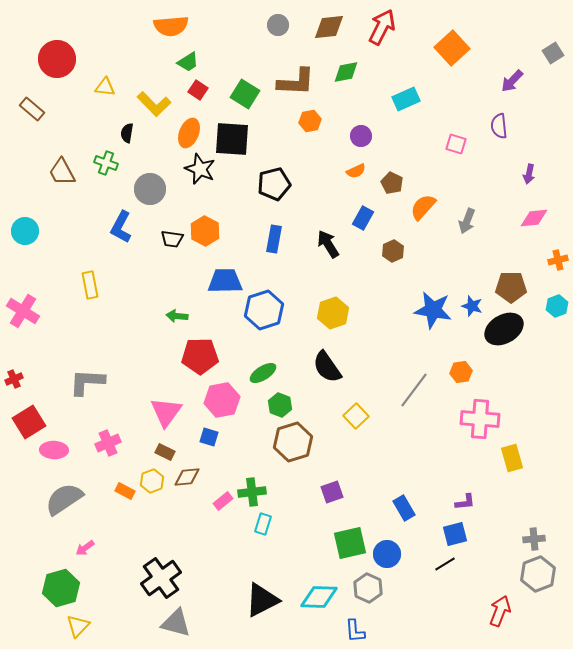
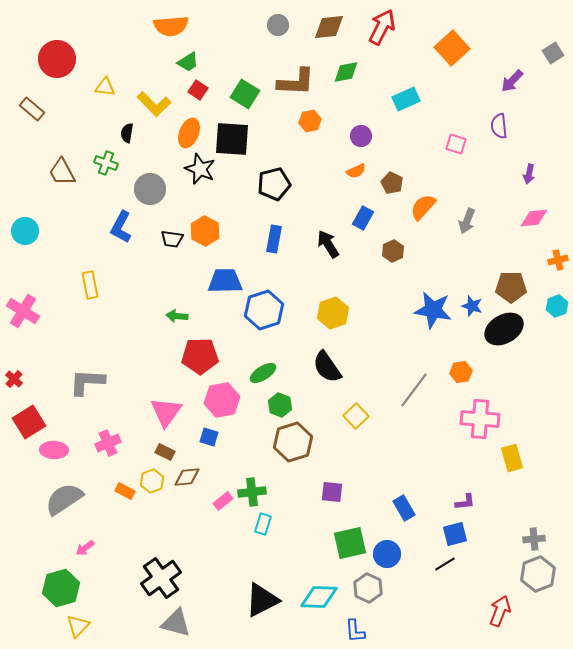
red cross at (14, 379): rotated 24 degrees counterclockwise
purple square at (332, 492): rotated 25 degrees clockwise
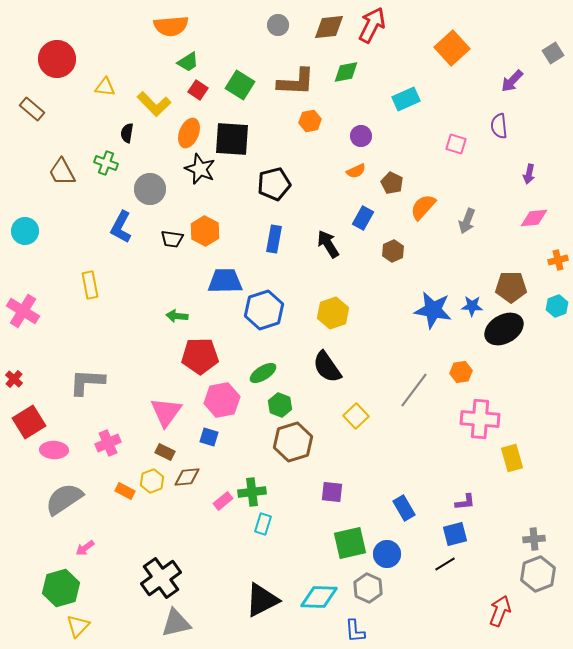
red arrow at (382, 27): moved 10 px left, 2 px up
green square at (245, 94): moved 5 px left, 9 px up
blue star at (472, 306): rotated 15 degrees counterclockwise
gray triangle at (176, 623): rotated 28 degrees counterclockwise
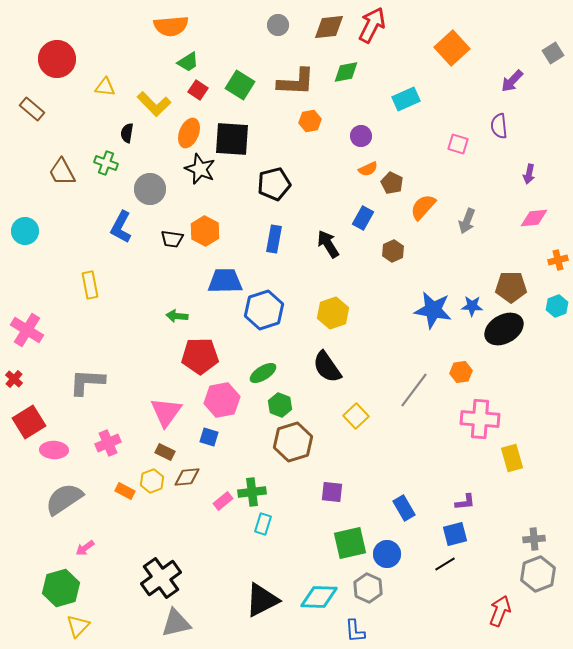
pink square at (456, 144): moved 2 px right
orange semicircle at (356, 171): moved 12 px right, 2 px up
pink cross at (23, 311): moved 4 px right, 19 px down
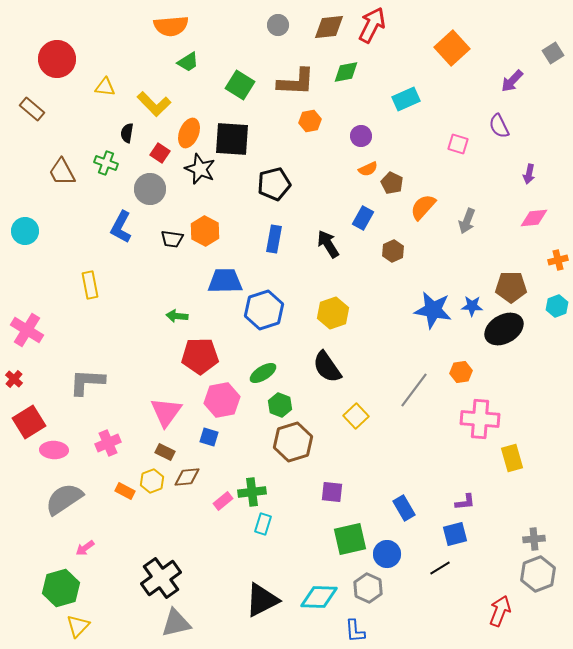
red square at (198, 90): moved 38 px left, 63 px down
purple semicircle at (499, 126): rotated 20 degrees counterclockwise
green square at (350, 543): moved 4 px up
black line at (445, 564): moved 5 px left, 4 px down
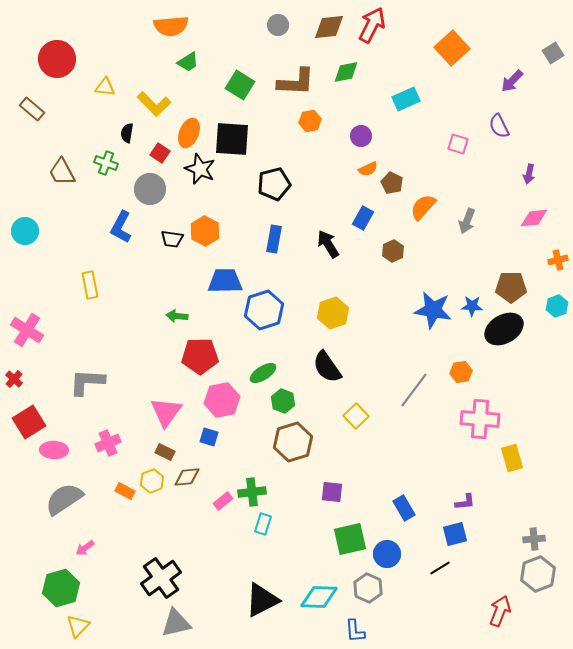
green hexagon at (280, 405): moved 3 px right, 4 px up
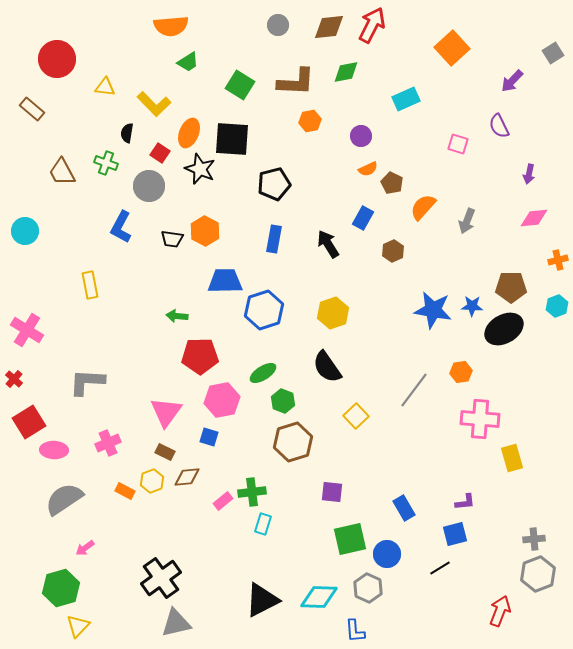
gray circle at (150, 189): moved 1 px left, 3 px up
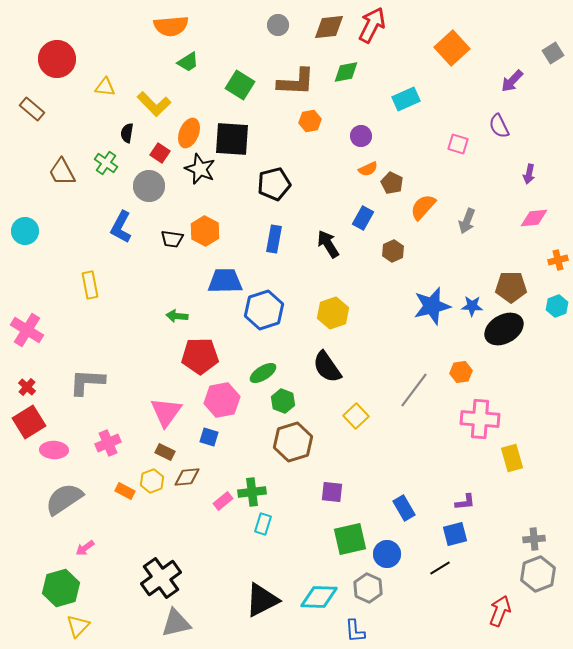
green cross at (106, 163): rotated 15 degrees clockwise
blue star at (433, 310): moved 1 px left, 4 px up; rotated 24 degrees counterclockwise
red cross at (14, 379): moved 13 px right, 8 px down
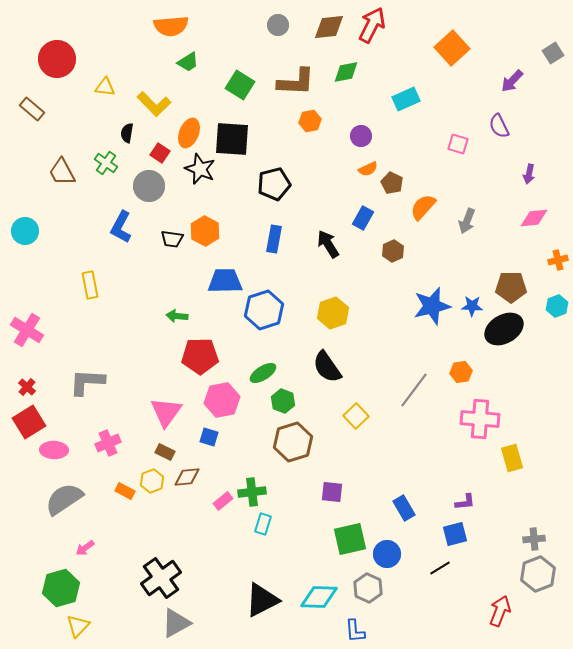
gray triangle at (176, 623): rotated 16 degrees counterclockwise
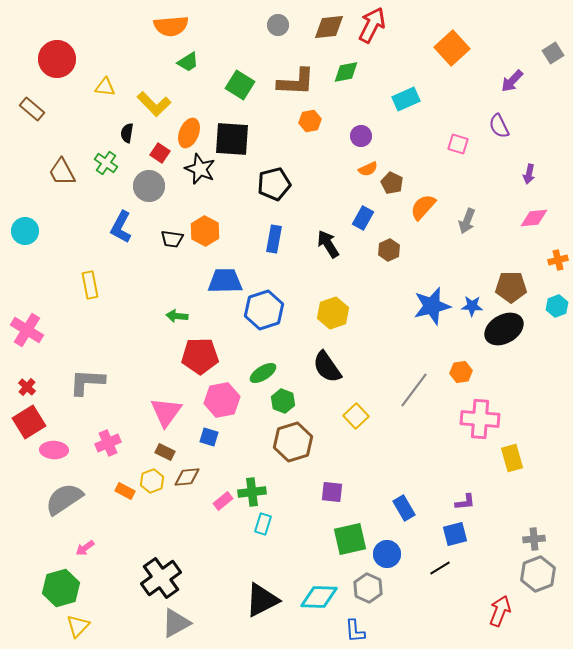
brown hexagon at (393, 251): moved 4 px left, 1 px up
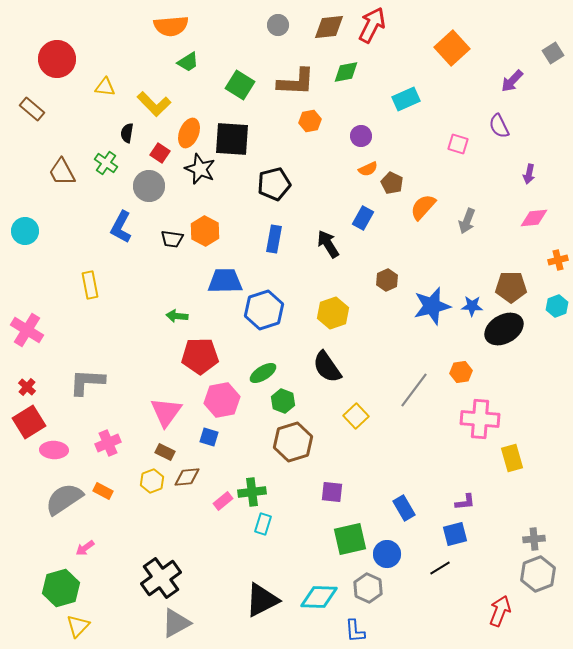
brown hexagon at (389, 250): moved 2 px left, 30 px down
orange rectangle at (125, 491): moved 22 px left
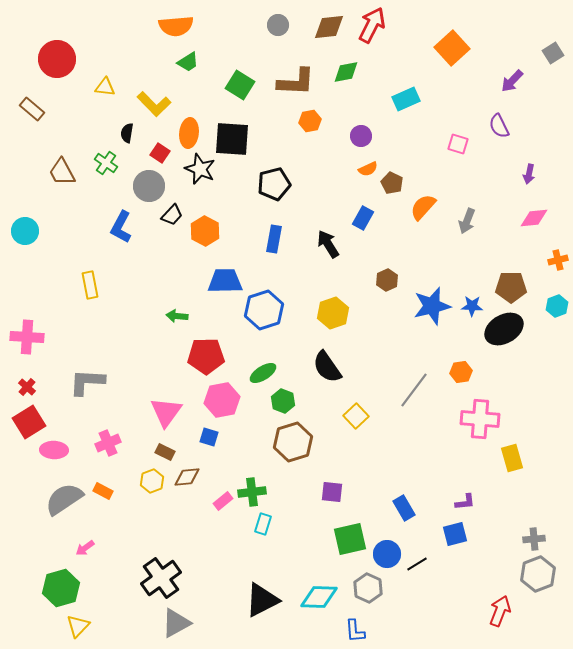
orange semicircle at (171, 26): moved 5 px right
orange ellipse at (189, 133): rotated 16 degrees counterclockwise
black trapezoid at (172, 239): moved 24 px up; rotated 55 degrees counterclockwise
pink cross at (27, 330): moved 7 px down; rotated 28 degrees counterclockwise
red pentagon at (200, 356): moved 6 px right
black line at (440, 568): moved 23 px left, 4 px up
